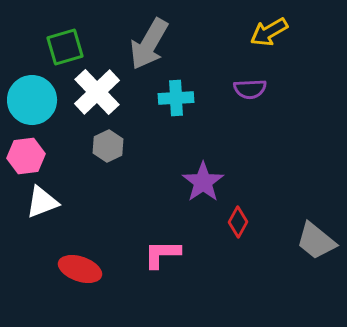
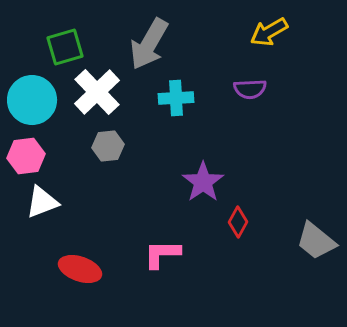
gray hexagon: rotated 20 degrees clockwise
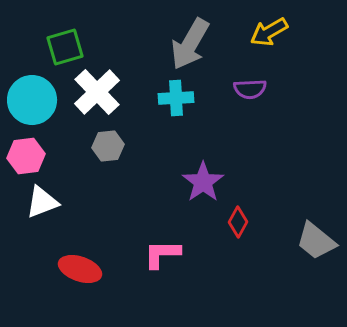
gray arrow: moved 41 px right
